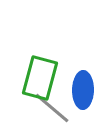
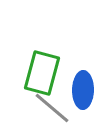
green rectangle: moved 2 px right, 5 px up
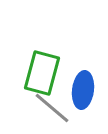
blue ellipse: rotated 6 degrees clockwise
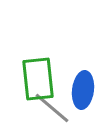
green rectangle: moved 4 px left, 6 px down; rotated 21 degrees counterclockwise
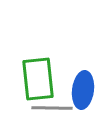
gray line: rotated 39 degrees counterclockwise
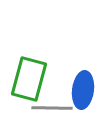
green rectangle: moved 9 px left; rotated 21 degrees clockwise
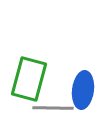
gray line: moved 1 px right
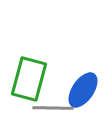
blue ellipse: rotated 27 degrees clockwise
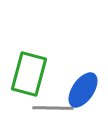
green rectangle: moved 5 px up
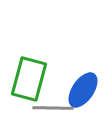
green rectangle: moved 5 px down
